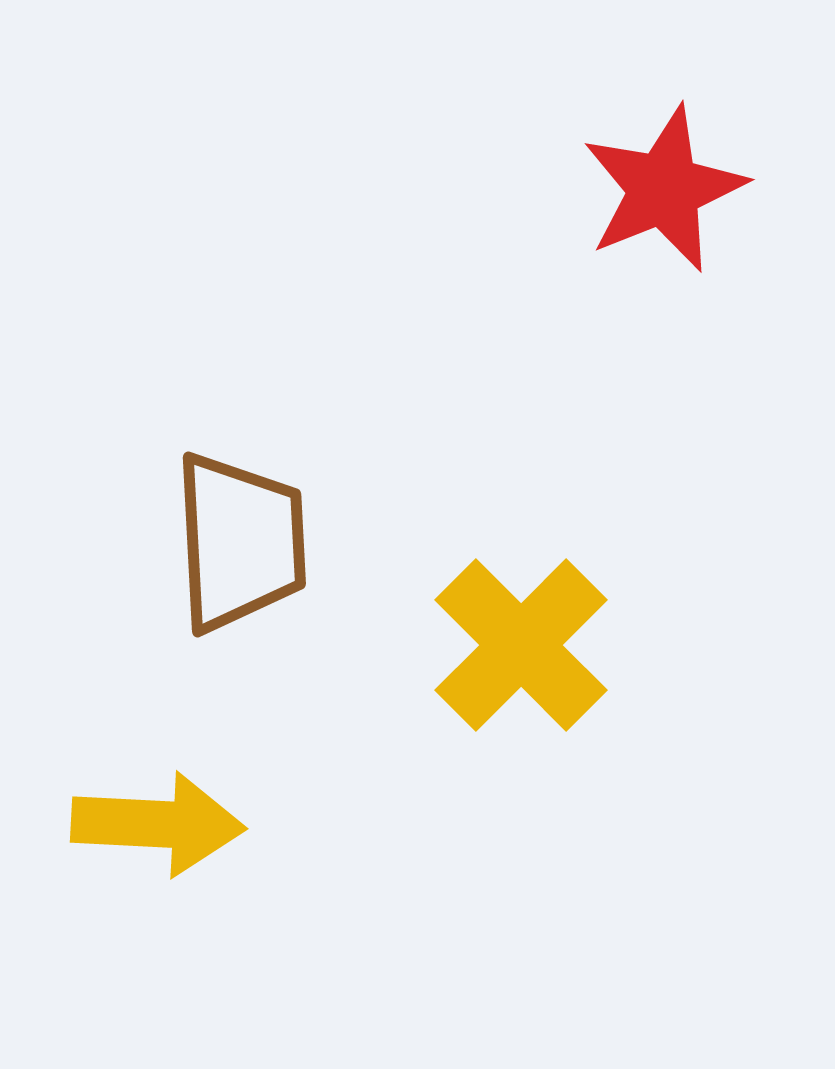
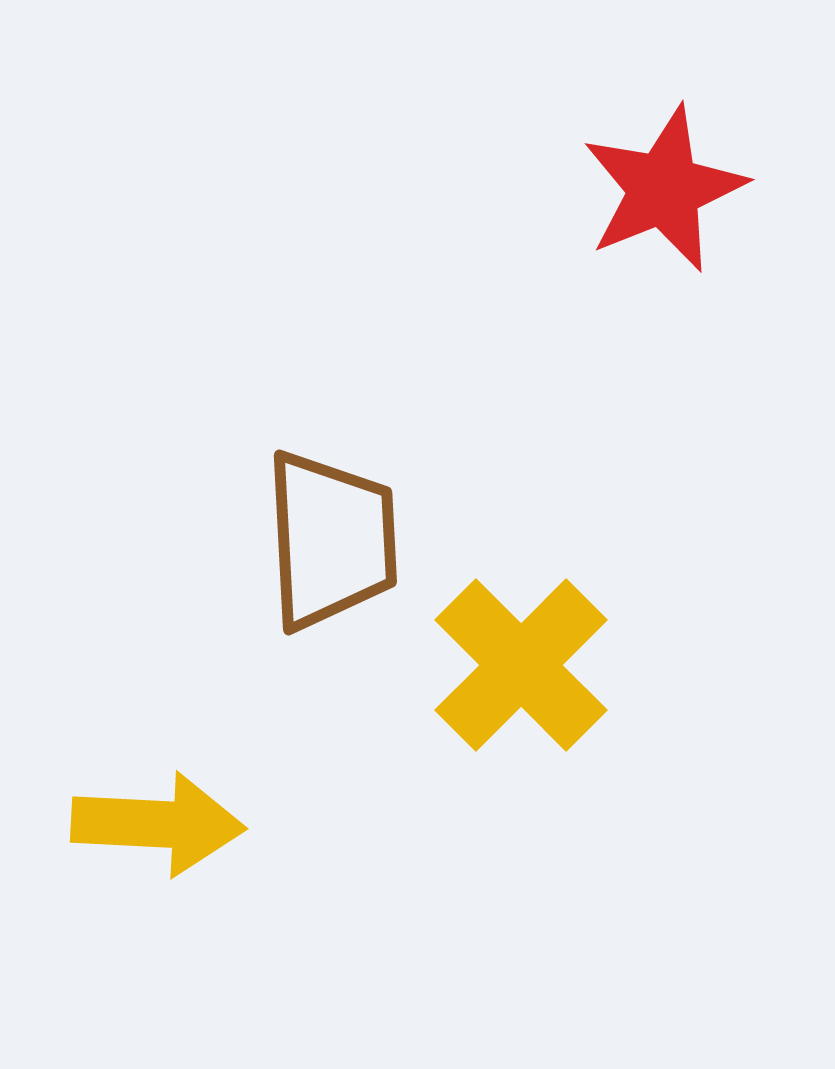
brown trapezoid: moved 91 px right, 2 px up
yellow cross: moved 20 px down
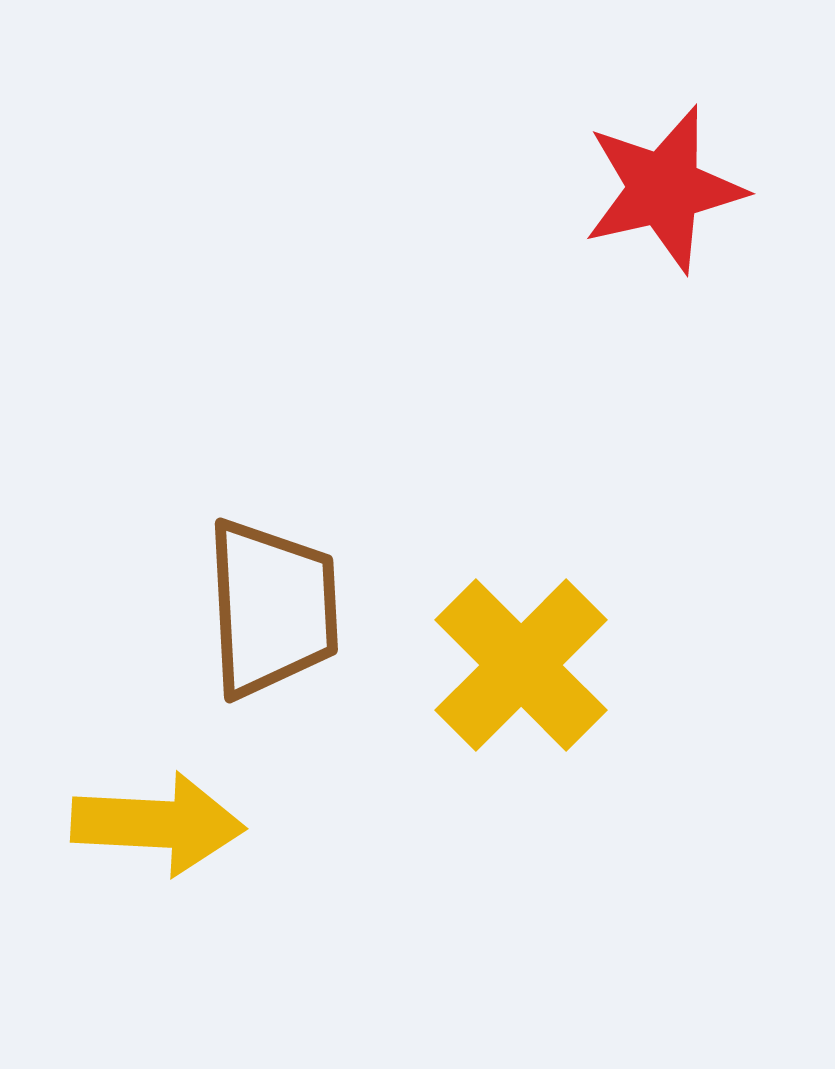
red star: rotated 9 degrees clockwise
brown trapezoid: moved 59 px left, 68 px down
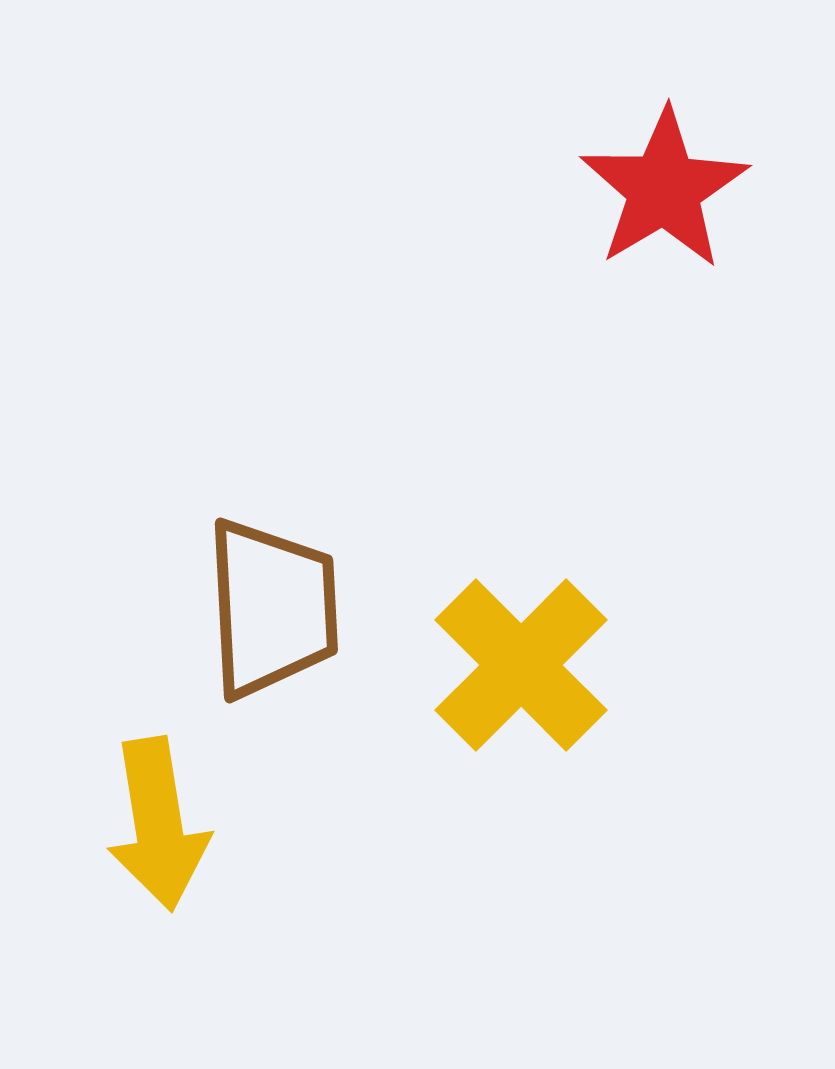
red star: rotated 18 degrees counterclockwise
yellow arrow: rotated 78 degrees clockwise
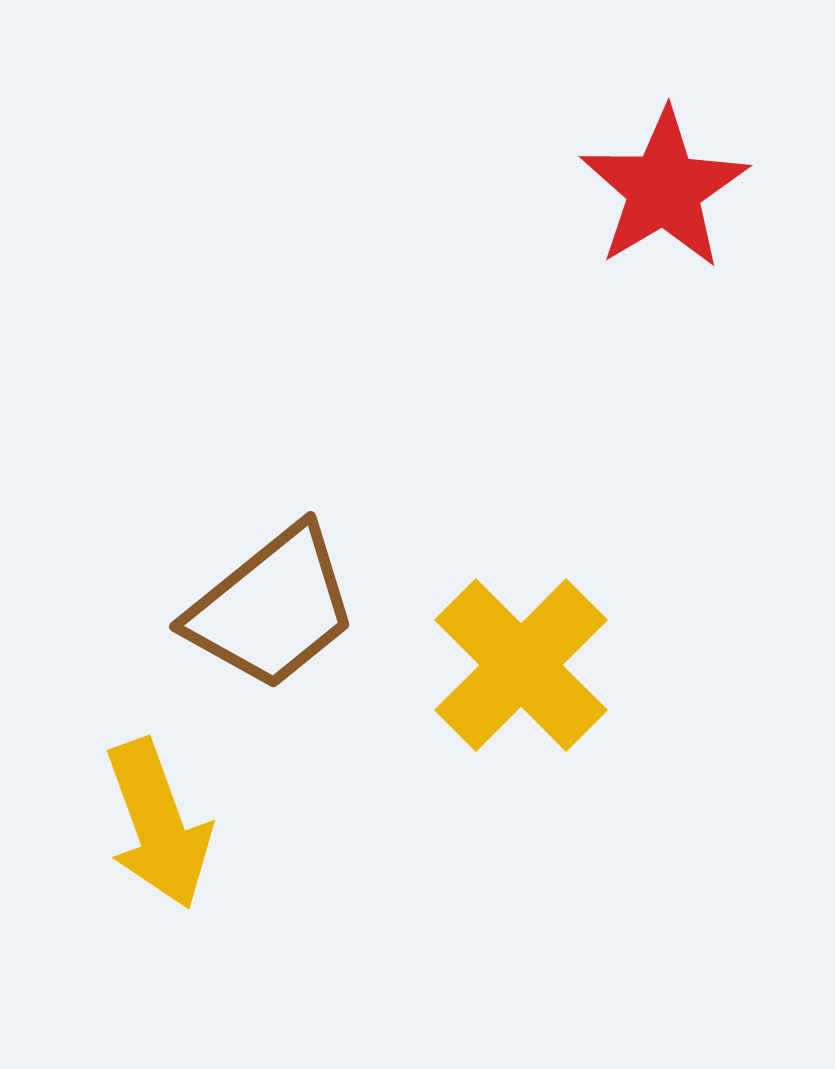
brown trapezoid: rotated 54 degrees clockwise
yellow arrow: rotated 11 degrees counterclockwise
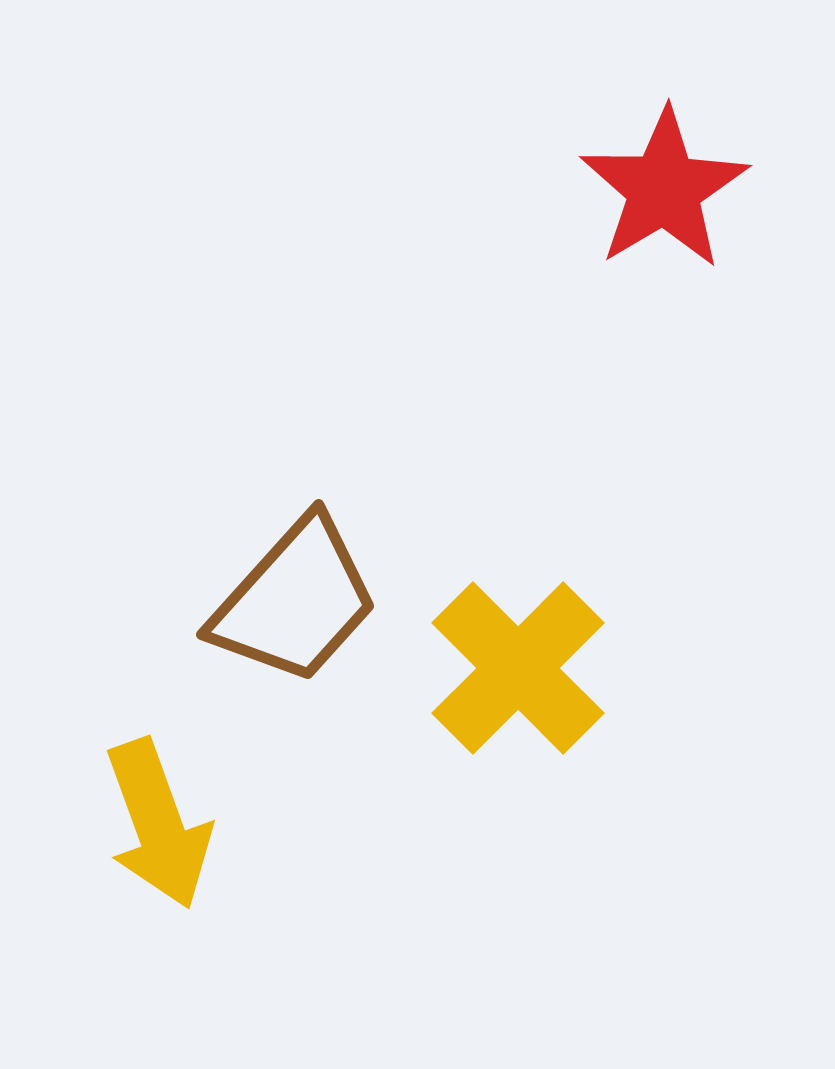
brown trapezoid: moved 23 px right, 7 px up; rotated 9 degrees counterclockwise
yellow cross: moved 3 px left, 3 px down
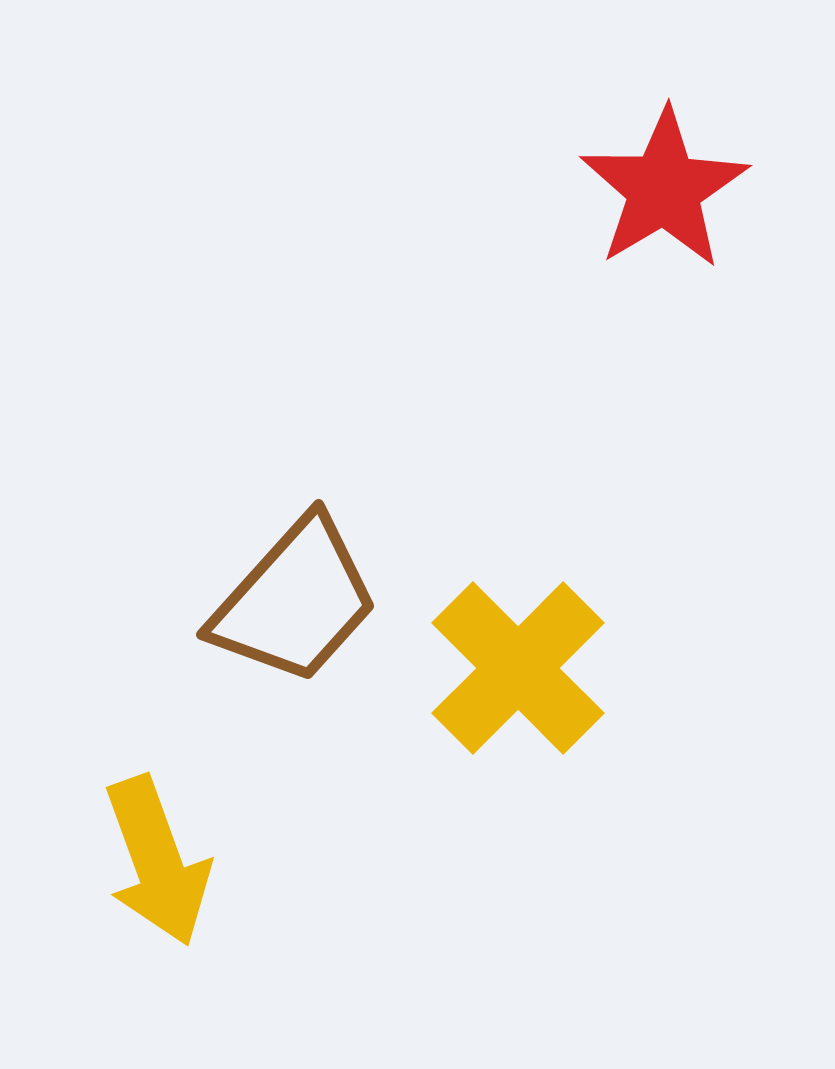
yellow arrow: moved 1 px left, 37 px down
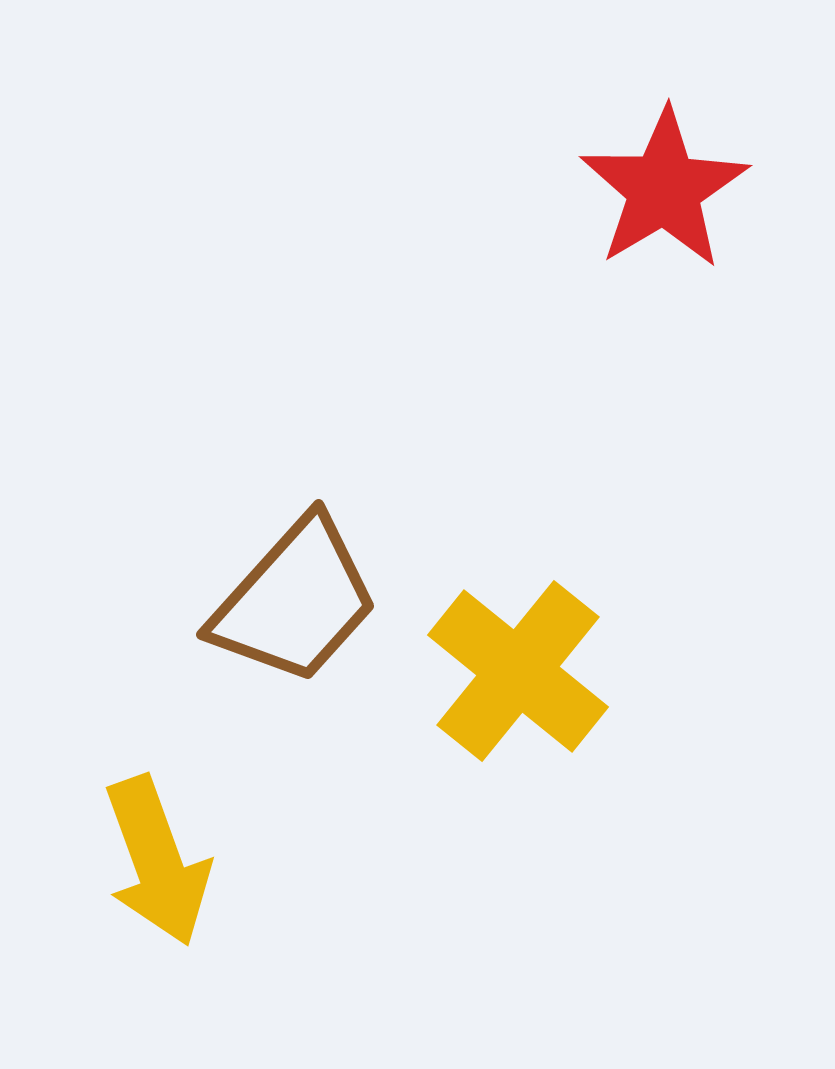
yellow cross: moved 3 px down; rotated 6 degrees counterclockwise
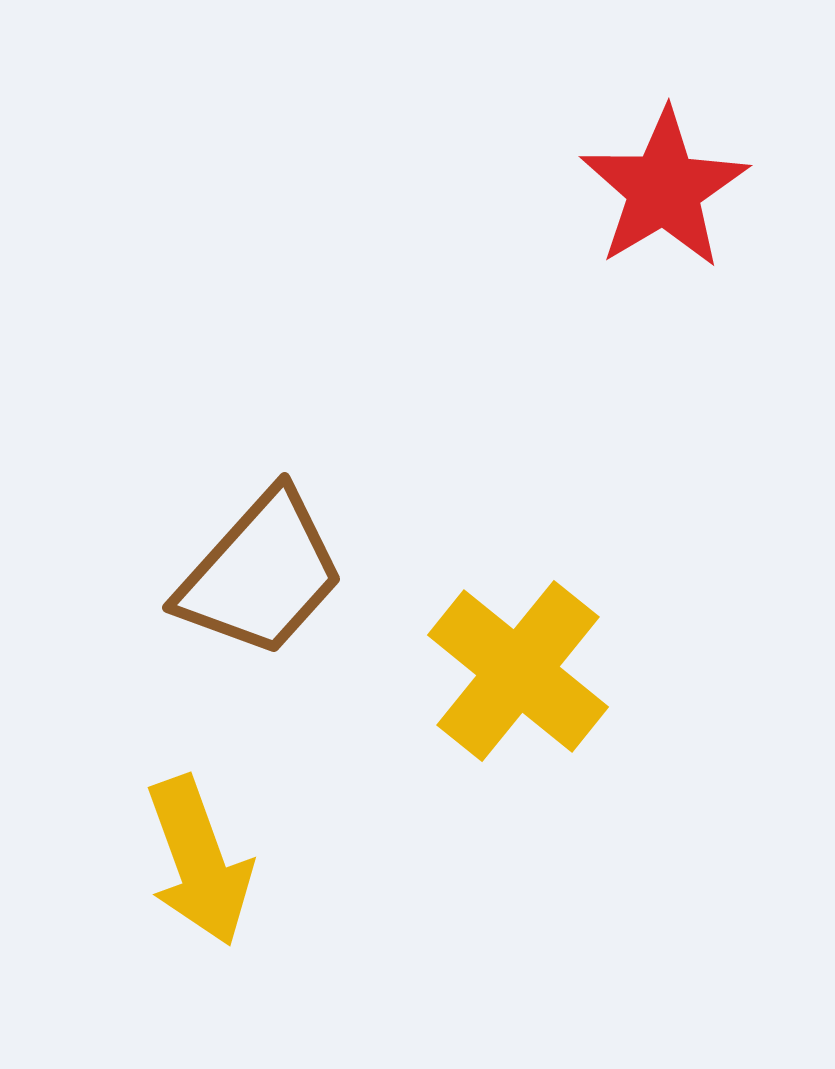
brown trapezoid: moved 34 px left, 27 px up
yellow arrow: moved 42 px right
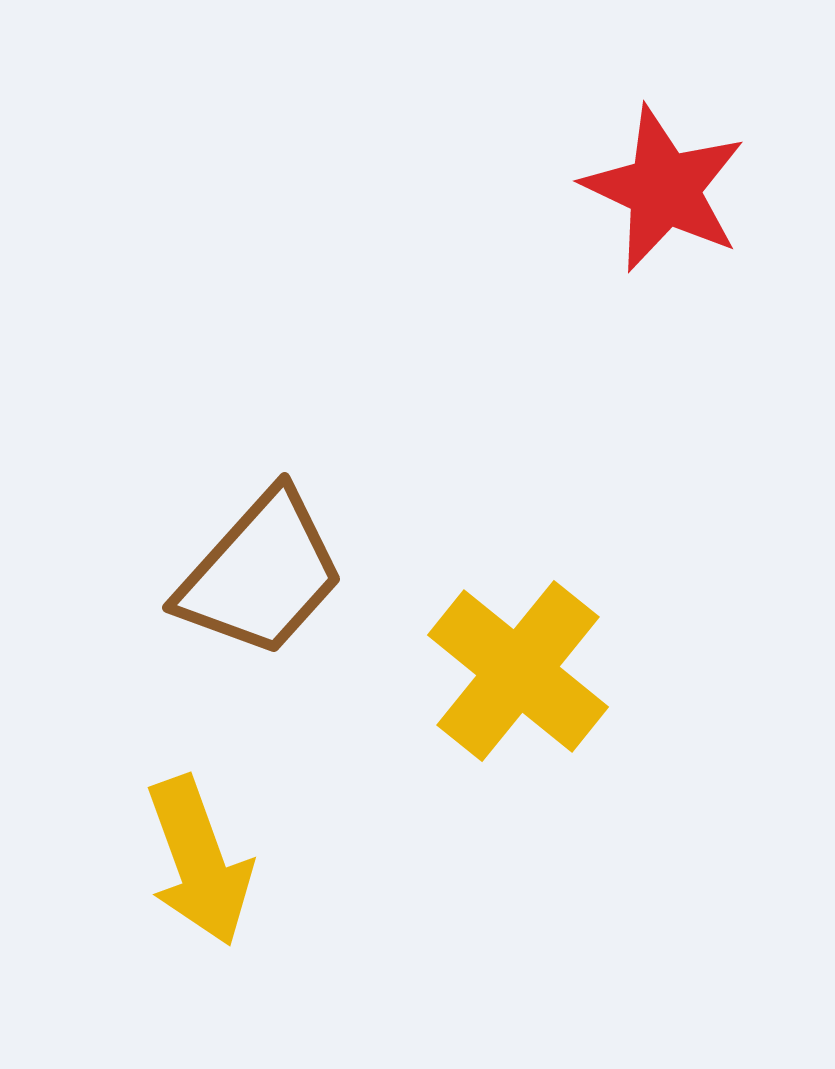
red star: rotated 16 degrees counterclockwise
